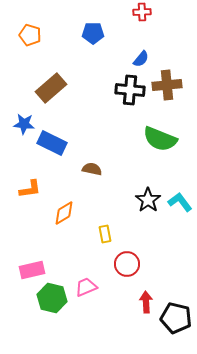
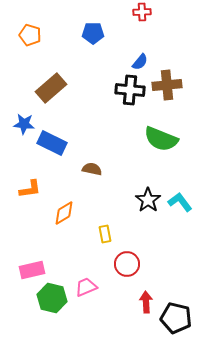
blue semicircle: moved 1 px left, 3 px down
green semicircle: moved 1 px right
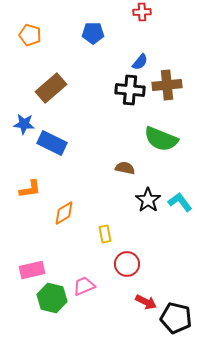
brown semicircle: moved 33 px right, 1 px up
pink trapezoid: moved 2 px left, 1 px up
red arrow: rotated 120 degrees clockwise
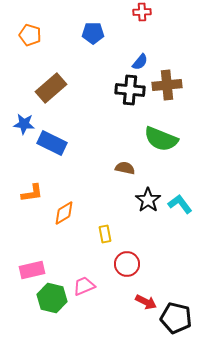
orange L-shape: moved 2 px right, 4 px down
cyan L-shape: moved 2 px down
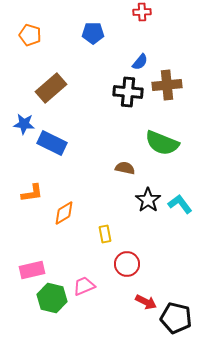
black cross: moved 2 px left, 2 px down
green semicircle: moved 1 px right, 4 px down
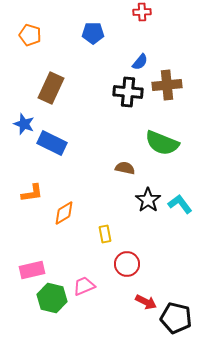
brown rectangle: rotated 24 degrees counterclockwise
blue star: rotated 15 degrees clockwise
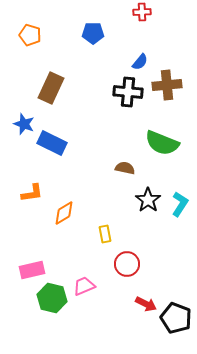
cyan L-shape: rotated 70 degrees clockwise
red arrow: moved 2 px down
black pentagon: rotated 8 degrees clockwise
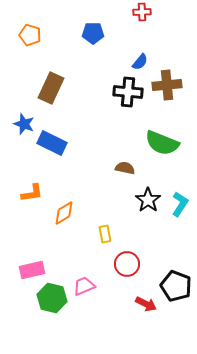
black pentagon: moved 32 px up
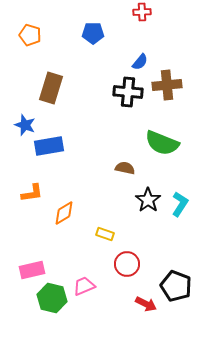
brown rectangle: rotated 8 degrees counterclockwise
blue star: moved 1 px right, 1 px down
blue rectangle: moved 3 px left, 3 px down; rotated 36 degrees counterclockwise
yellow rectangle: rotated 60 degrees counterclockwise
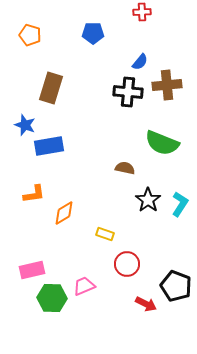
orange L-shape: moved 2 px right, 1 px down
green hexagon: rotated 12 degrees counterclockwise
